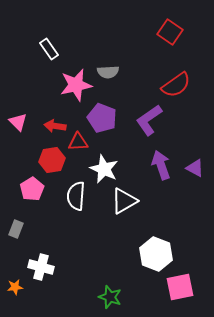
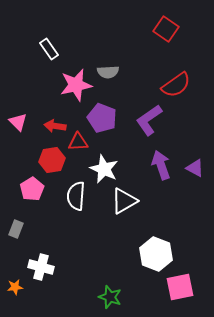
red square: moved 4 px left, 3 px up
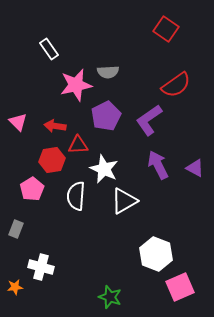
purple pentagon: moved 4 px right, 2 px up; rotated 24 degrees clockwise
red triangle: moved 3 px down
purple arrow: moved 3 px left; rotated 8 degrees counterclockwise
pink square: rotated 12 degrees counterclockwise
